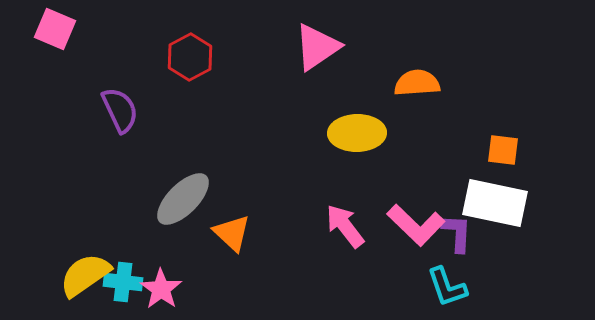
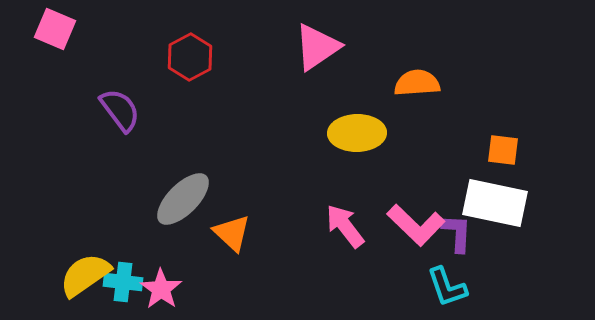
purple semicircle: rotated 12 degrees counterclockwise
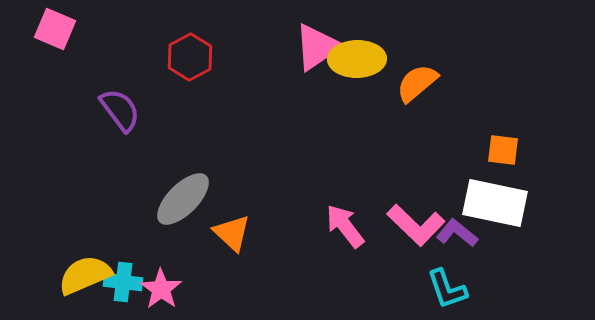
orange semicircle: rotated 36 degrees counterclockwise
yellow ellipse: moved 74 px up
purple L-shape: rotated 54 degrees counterclockwise
yellow semicircle: rotated 12 degrees clockwise
cyan L-shape: moved 2 px down
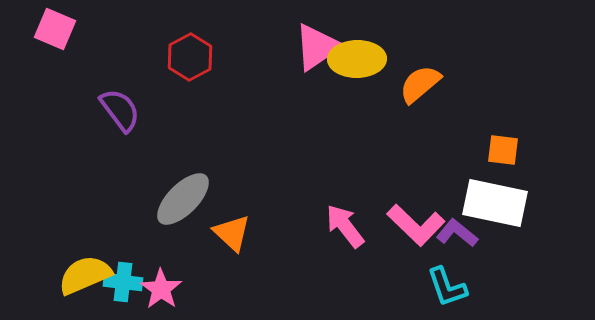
orange semicircle: moved 3 px right, 1 px down
cyan L-shape: moved 2 px up
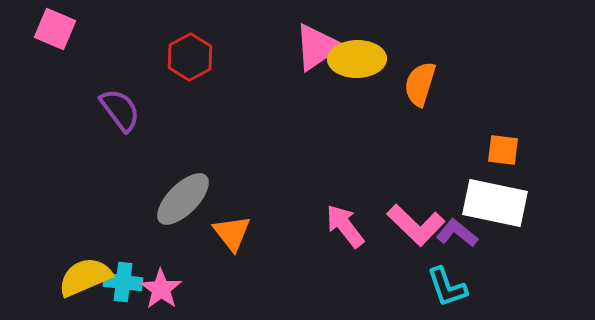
orange semicircle: rotated 33 degrees counterclockwise
orange triangle: rotated 9 degrees clockwise
yellow semicircle: moved 2 px down
